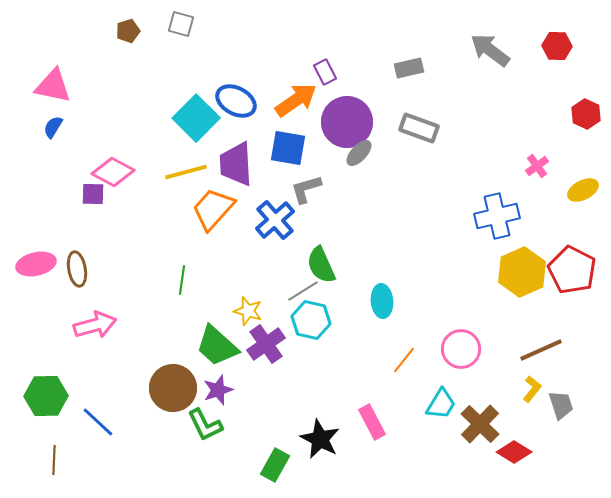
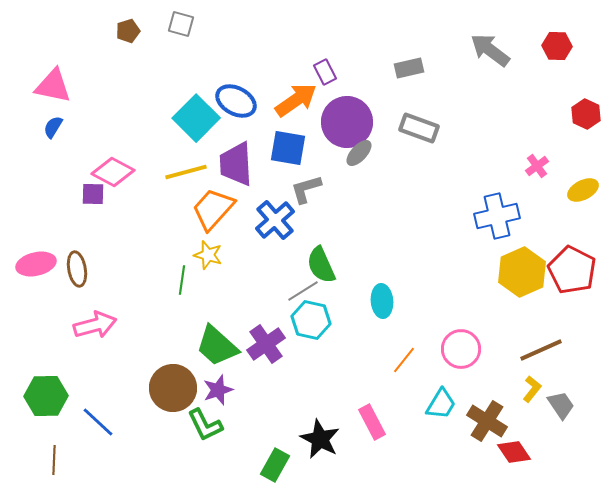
yellow star at (248, 311): moved 40 px left, 56 px up
gray trapezoid at (561, 405): rotated 16 degrees counterclockwise
brown cross at (480, 424): moved 7 px right, 3 px up; rotated 12 degrees counterclockwise
red diamond at (514, 452): rotated 24 degrees clockwise
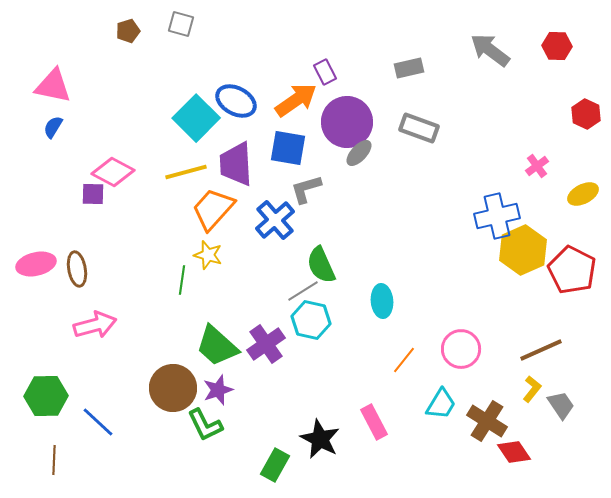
yellow ellipse at (583, 190): moved 4 px down
yellow hexagon at (522, 272): moved 1 px right, 22 px up
pink rectangle at (372, 422): moved 2 px right
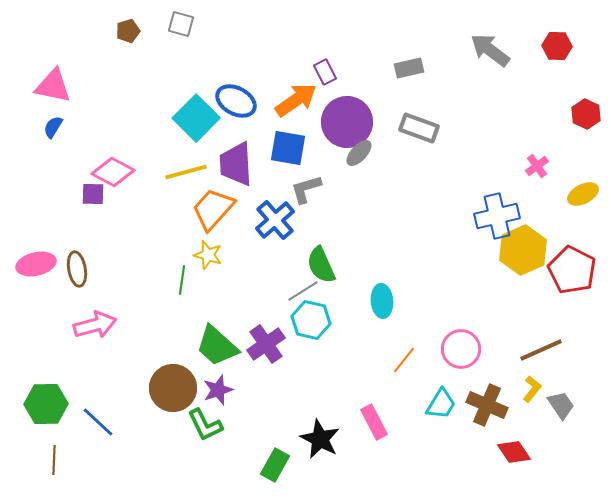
green hexagon at (46, 396): moved 8 px down
brown cross at (487, 421): moved 16 px up; rotated 9 degrees counterclockwise
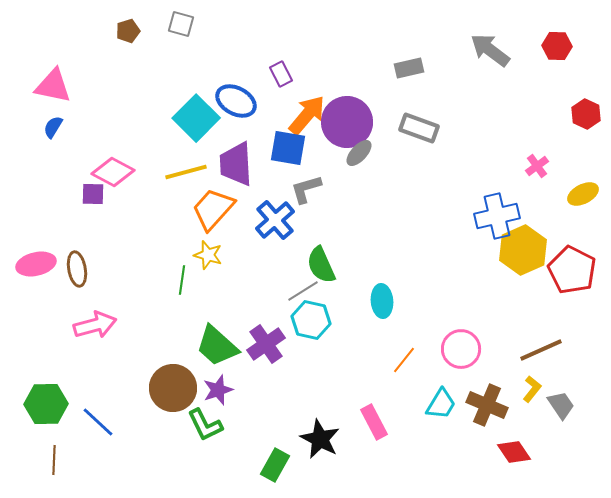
purple rectangle at (325, 72): moved 44 px left, 2 px down
orange arrow at (296, 100): moved 11 px right, 15 px down; rotated 15 degrees counterclockwise
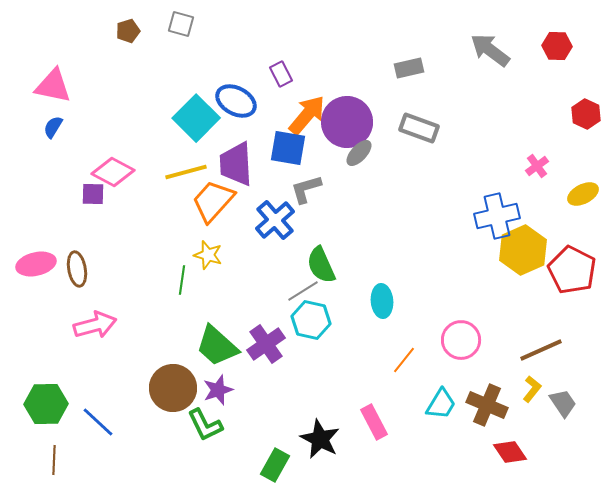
orange trapezoid at (213, 209): moved 8 px up
pink circle at (461, 349): moved 9 px up
gray trapezoid at (561, 405): moved 2 px right, 2 px up
red diamond at (514, 452): moved 4 px left
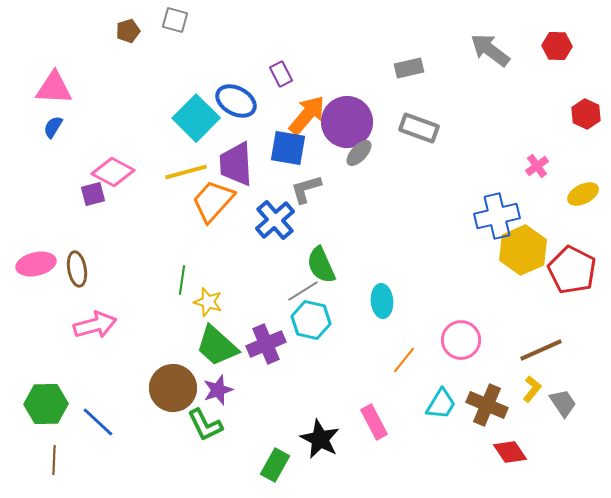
gray square at (181, 24): moved 6 px left, 4 px up
pink triangle at (53, 86): moved 1 px right, 2 px down; rotated 9 degrees counterclockwise
purple square at (93, 194): rotated 15 degrees counterclockwise
yellow star at (208, 255): moved 47 px down
purple cross at (266, 344): rotated 12 degrees clockwise
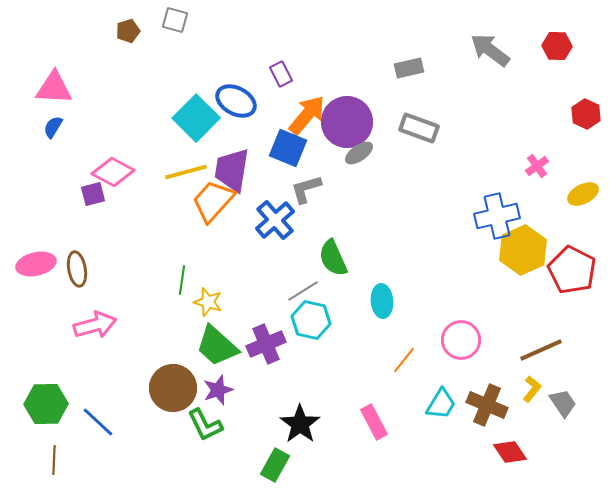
blue square at (288, 148): rotated 12 degrees clockwise
gray ellipse at (359, 153): rotated 12 degrees clockwise
purple trapezoid at (236, 164): moved 4 px left, 6 px down; rotated 12 degrees clockwise
green semicircle at (321, 265): moved 12 px right, 7 px up
black star at (320, 439): moved 20 px left, 15 px up; rotated 9 degrees clockwise
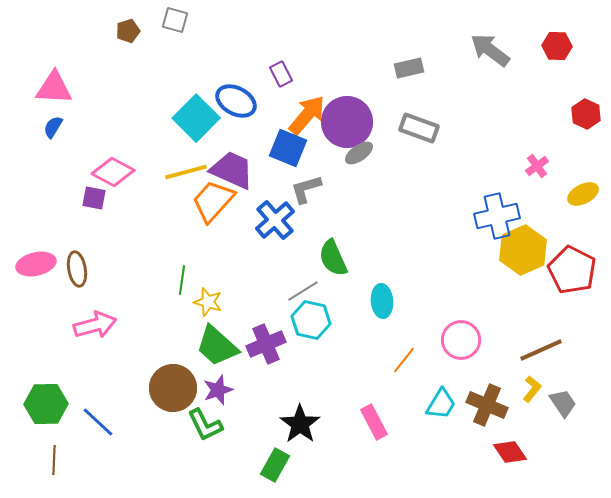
purple trapezoid at (232, 170): rotated 105 degrees clockwise
purple square at (93, 194): moved 1 px right, 4 px down; rotated 25 degrees clockwise
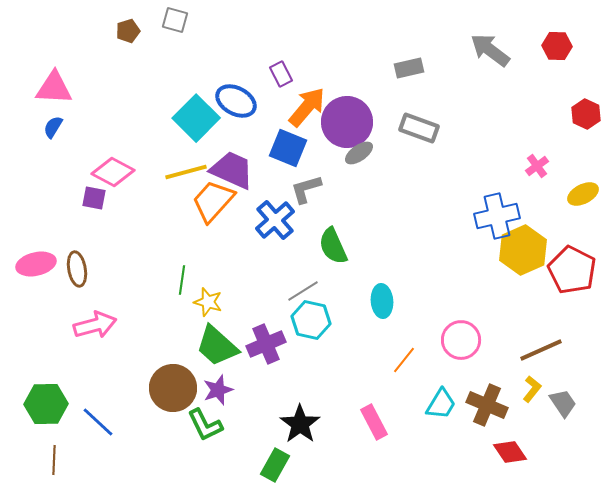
orange arrow at (307, 115): moved 8 px up
green semicircle at (333, 258): moved 12 px up
